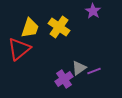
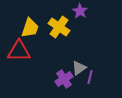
purple star: moved 13 px left
red triangle: moved 2 px down; rotated 40 degrees clockwise
purple line: moved 4 px left, 6 px down; rotated 56 degrees counterclockwise
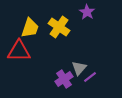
purple star: moved 7 px right, 1 px down
gray triangle: rotated 14 degrees counterclockwise
purple line: rotated 40 degrees clockwise
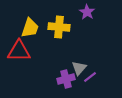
yellow cross: rotated 30 degrees counterclockwise
purple cross: moved 2 px right; rotated 18 degrees clockwise
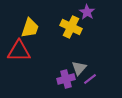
yellow cross: moved 12 px right; rotated 20 degrees clockwise
purple line: moved 2 px down
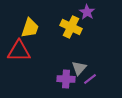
purple cross: rotated 18 degrees clockwise
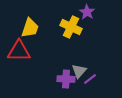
gray triangle: moved 3 px down
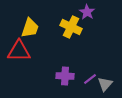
gray triangle: moved 26 px right, 13 px down
purple cross: moved 1 px left, 3 px up
